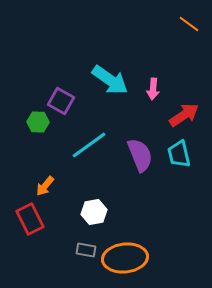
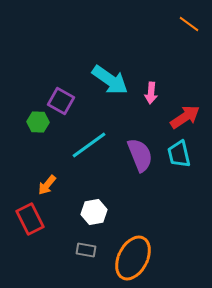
pink arrow: moved 2 px left, 4 px down
red arrow: moved 1 px right, 2 px down
orange arrow: moved 2 px right, 1 px up
orange ellipse: moved 8 px right; rotated 57 degrees counterclockwise
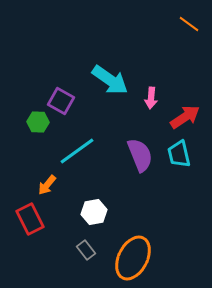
pink arrow: moved 5 px down
cyan line: moved 12 px left, 6 px down
gray rectangle: rotated 42 degrees clockwise
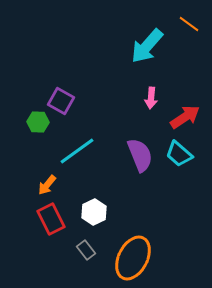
cyan arrow: moved 37 px right, 34 px up; rotated 96 degrees clockwise
cyan trapezoid: rotated 36 degrees counterclockwise
white hexagon: rotated 15 degrees counterclockwise
red rectangle: moved 21 px right
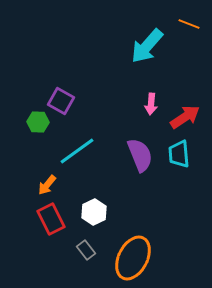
orange line: rotated 15 degrees counterclockwise
pink arrow: moved 6 px down
cyan trapezoid: rotated 44 degrees clockwise
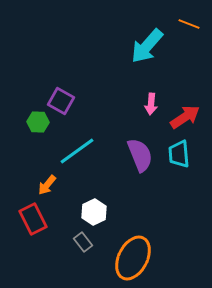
red rectangle: moved 18 px left
gray rectangle: moved 3 px left, 8 px up
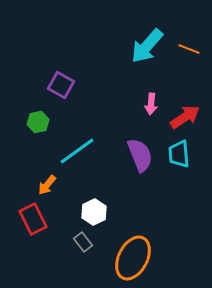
orange line: moved 25 px down
purple square: moved 16 px up
green hexagon: rotated 15 degrees counterclockwise
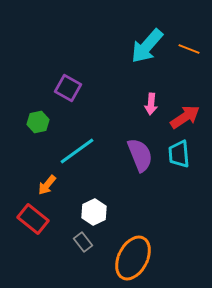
purple square: moved 7 px right, 3 px down
red rectangle: rotated 24 degrees counterclockwise
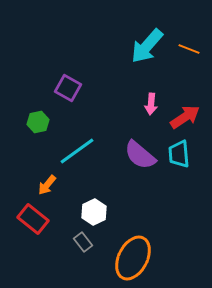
purple semicircle: rotated 152 degrees clockwise
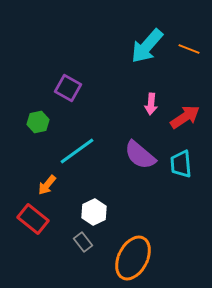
cyan trapezoid: moved 2 px right, 10 px down
